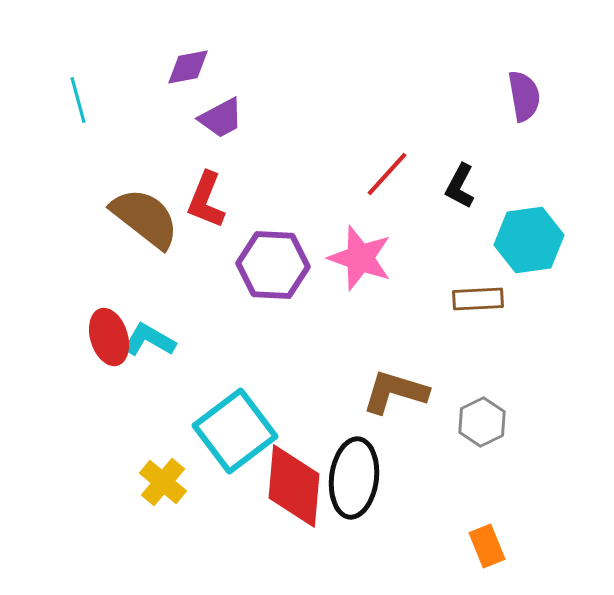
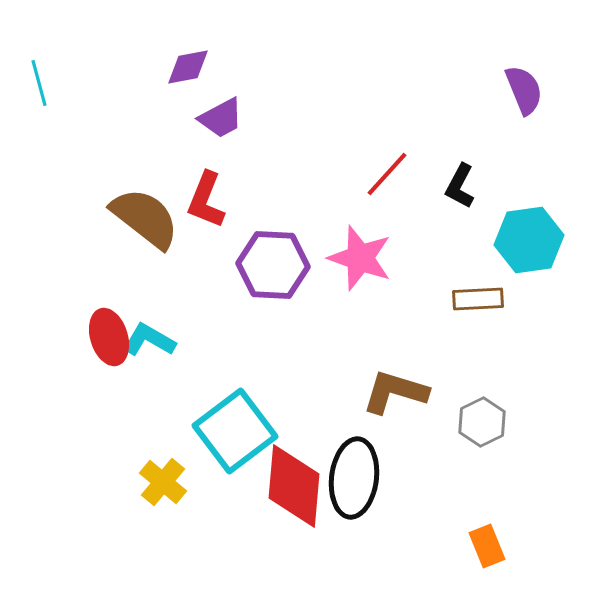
purple semicircle: moved 6 px up; rotated 12 degrees counterclockwise
cyan line: moved 39 px left, 17 px up
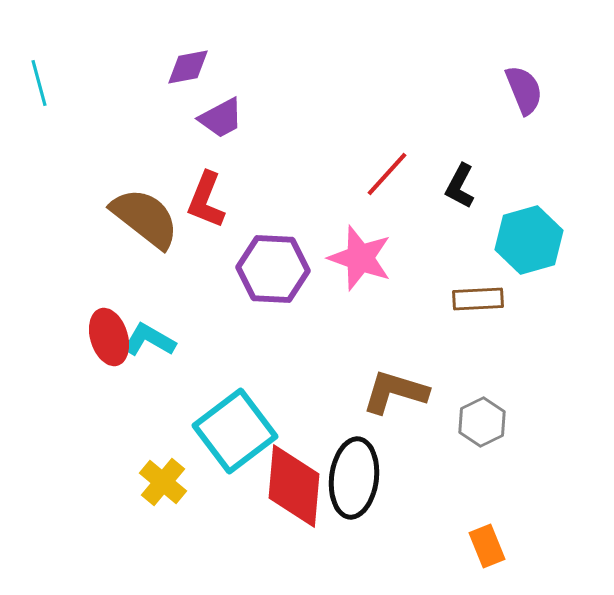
cyan hexagon: rotated 8 degrees counterclockwise
purple hexagon: moved 4 px down
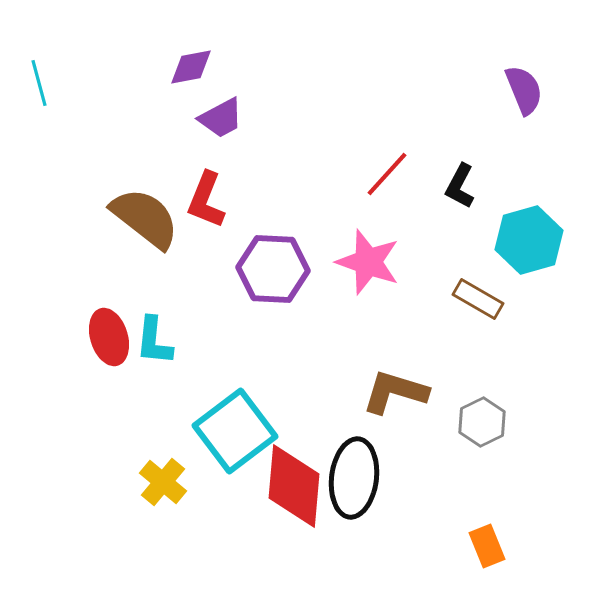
purple diamond: moved 3 px right
pink star: moved 8 px right, 4 px down
brown rectangle: rotated 33 degrees clockwise
cyan L-shape: moved 5 px right, 1 px down; rotated 114 degrees counterclockwise
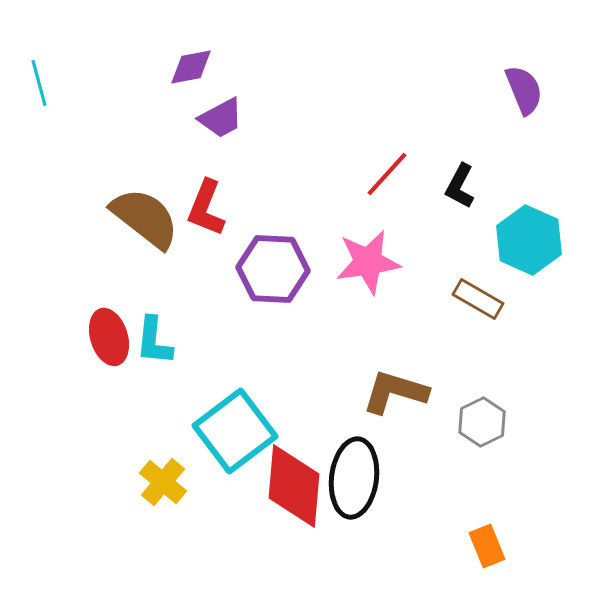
red L-shape: moved 8 px down
cyan hexagon: rotated 20 degrees counterclockwise
pink star: rotated 28 degrees counterclockwise
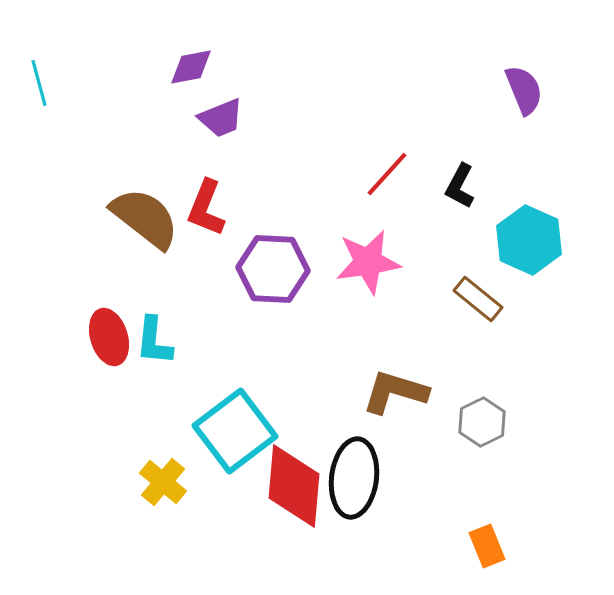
purple trapezoid: rotated 6 degrees clockwise
brown rectangle: rotated 9 degrees clockwise
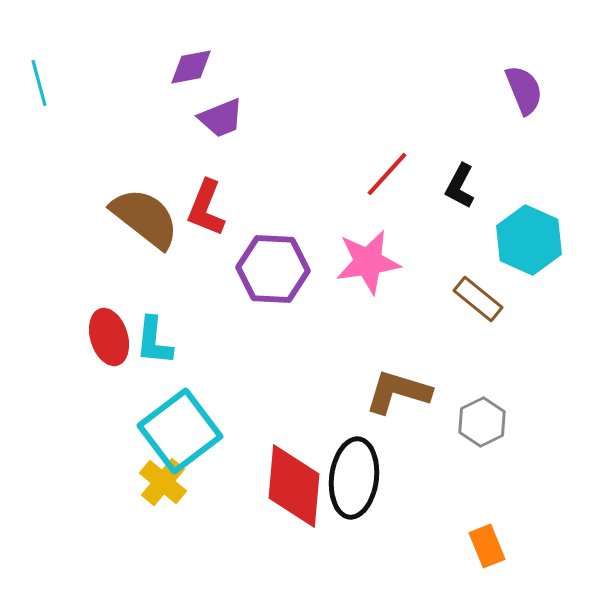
brown L-shape: moved 3 px right
cyan square: moved 55 px left
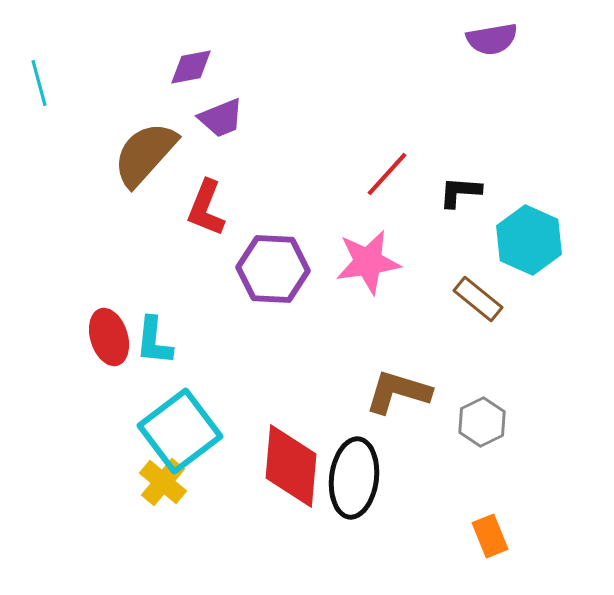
purple semicircle: moved 32 px left, 51 px up; rotated 102 degrees clockwise
black L-shape: moved 6 px down; rotated 66 degrees clockwise
brown semicircle: moved 64 px up; rotated 86 degrees counterclockwise
red diamond: moved 3 px left, 20 px up
orange rectangle: moved 3 px right, 10 px up
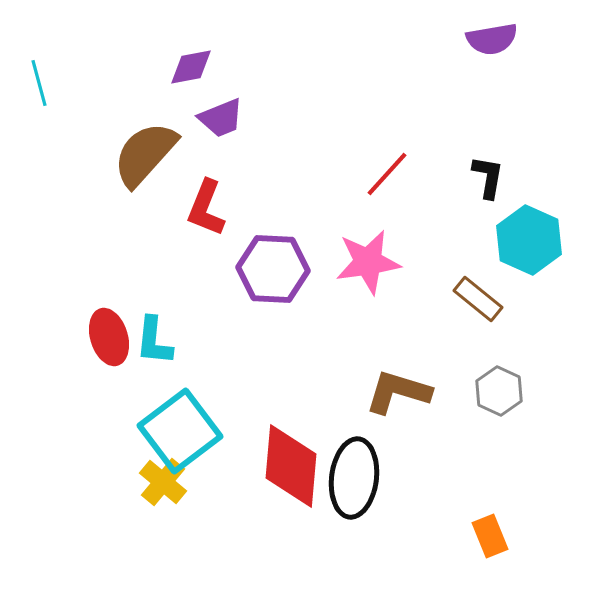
black L-shape: moved 28 px right, 15 px up; rotated 96 degrees clockwise
gray hexagon: moved 17 px right, 31 px up; rotated 9 degrees counterclockwise
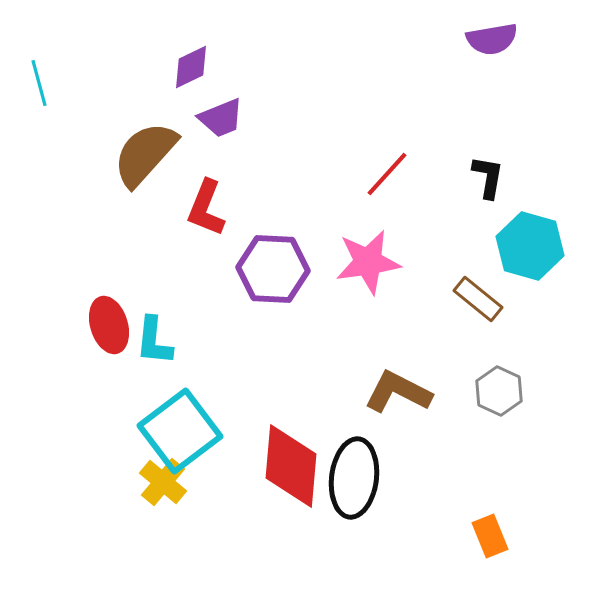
purple diamond: rotated 15 degrees counterclockwise
cyan hexagon: moved 1 px right, 6 px down; rotated 8 degrees counterclockwise
red ellipse: moved 12 px up
brown L-shape: rotated 10 degrees clockwise
